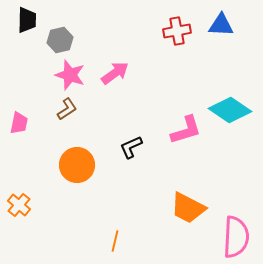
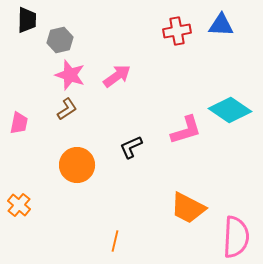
pink arrow: moved 2 px right, 3 px down
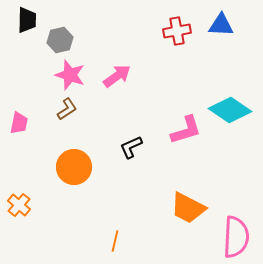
orange circle: moved 3 px left, 2 px down
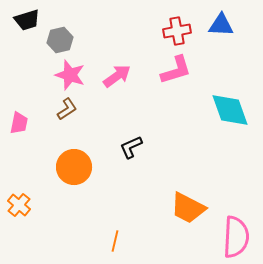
black trapezoid: rotated 72 degrees clockwise
cyan diamond: rotated 36 degrees clockwise
pink L-shape: moved 10 px left, 60 px up
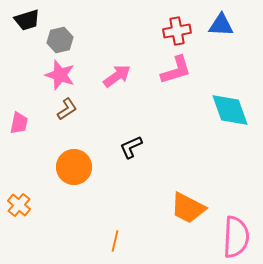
pink star: moved 10 px left
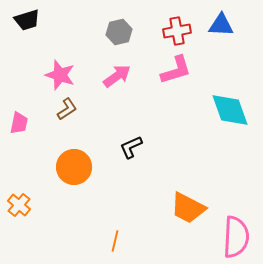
gray hexagon: moved 59 px right, 8 px up
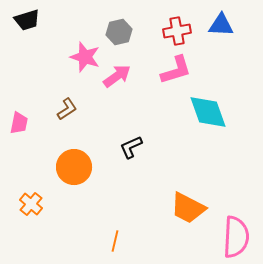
pink star: moved 25 px right, 18 px up
cyan diamond: moved 22 px left, 2 px down
orange cross: moved 12 px right, 1 px up
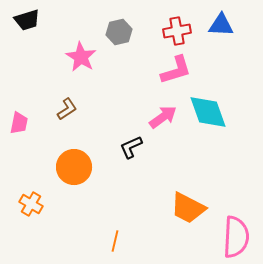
pink star: moved 4 px left; rotated 12 degrees clockwise
pink arrow: moved 46 px right, 41 px down
orange cross: rotated 10 degrees counterclockwise
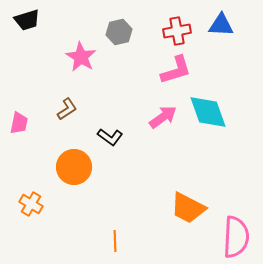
black L-shape: moved 21 px left, 10 px up; rotated 120 degrees counterclockwise
orange line: rotated 15 degrees counterclockwise
